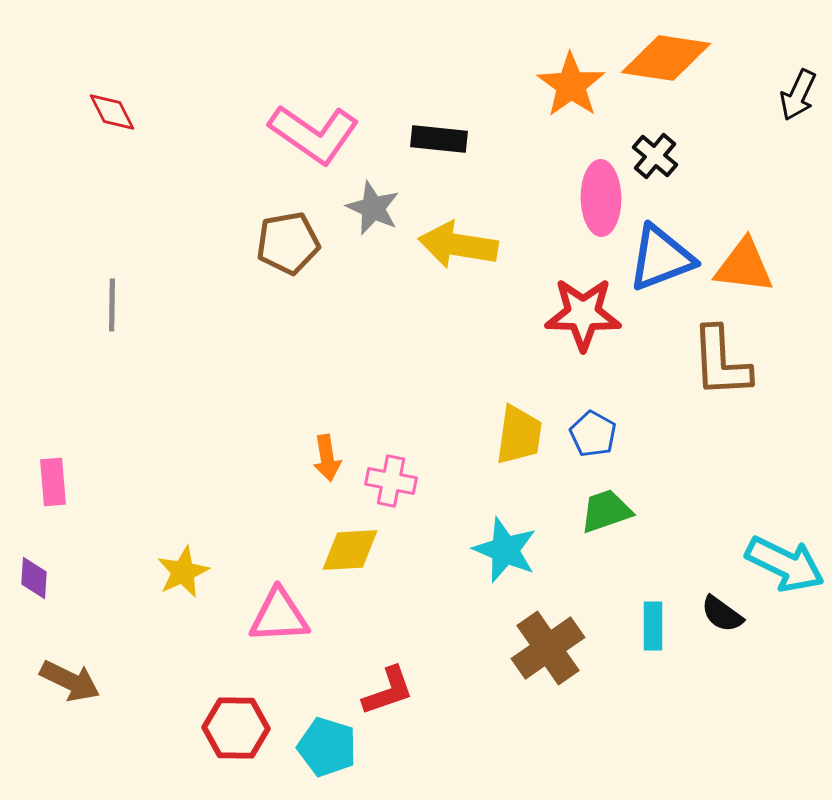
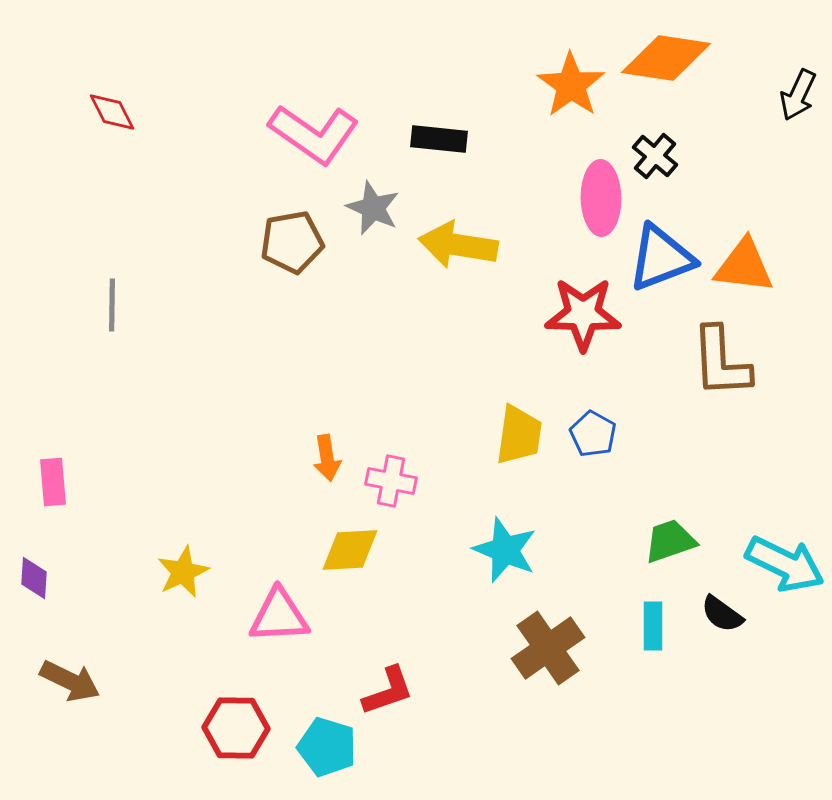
brown pentagon: moved 4 px right, 1 px up
green trapezoid: moved 64 px right, 30 px down
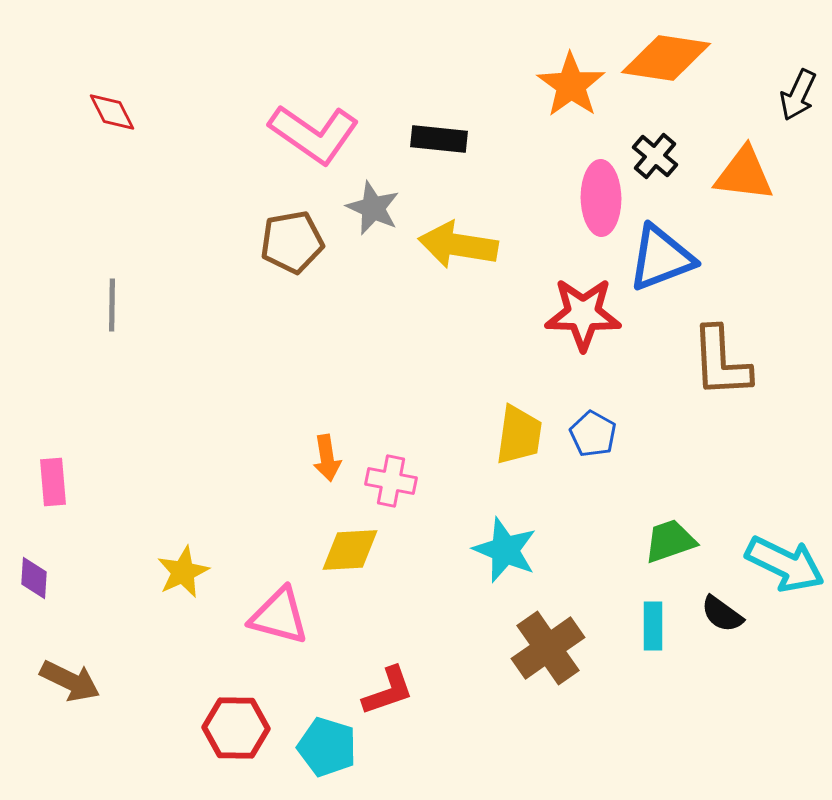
orange triangle: moved 92 px up
pink triangle: rotated 18 degrees clockwise
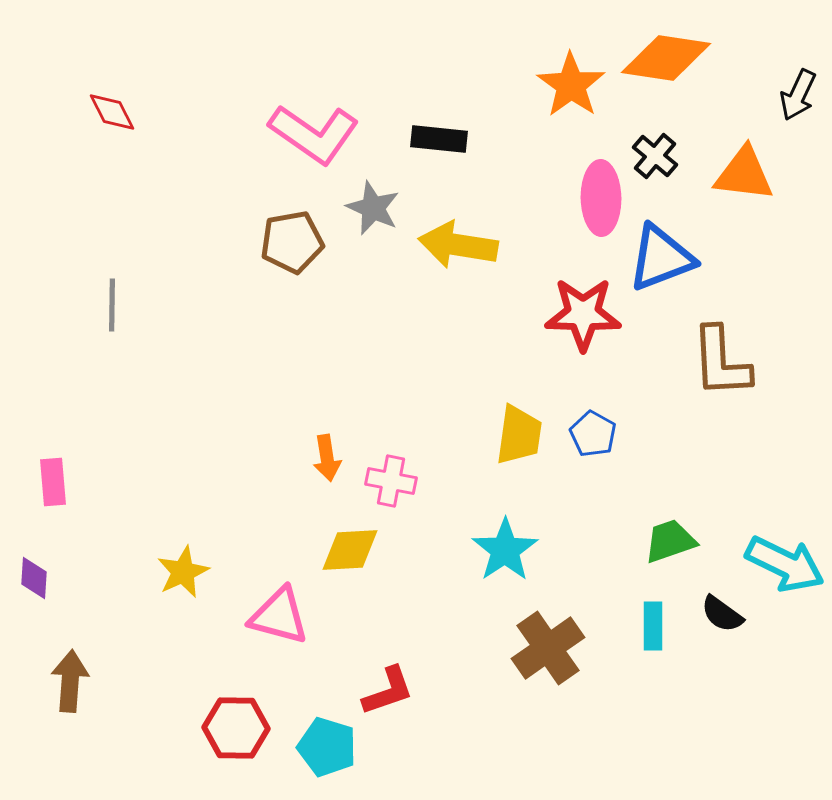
cyan star: rotated 16 degrees clockwise
brown arrow: rotated 112 degrees counterclockwise
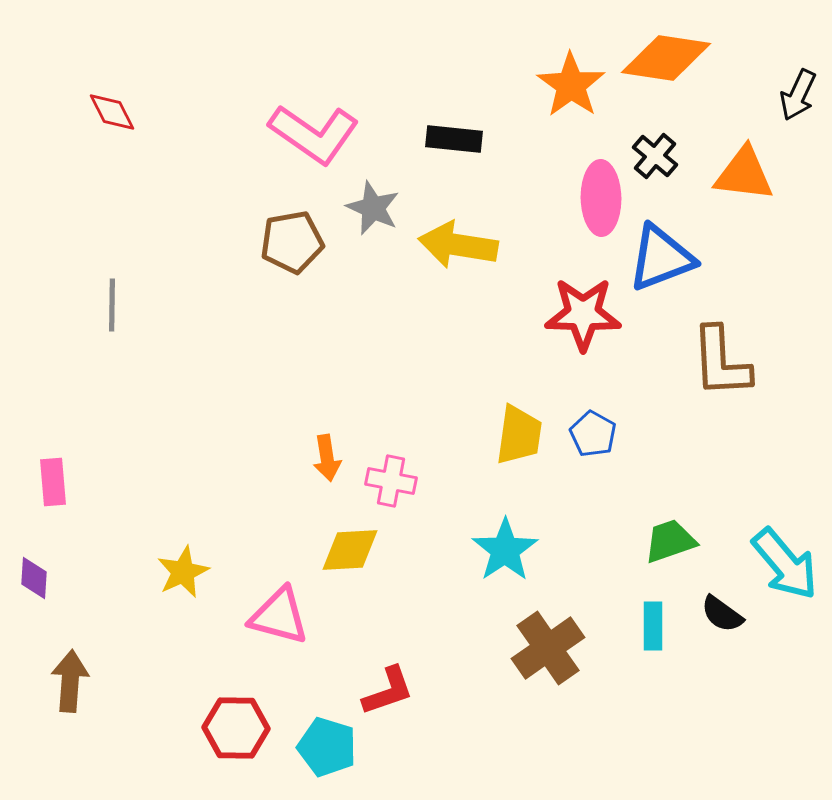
black rectangle: moved 15 px right
cyan arrow: rotated 24 degrees clockwise
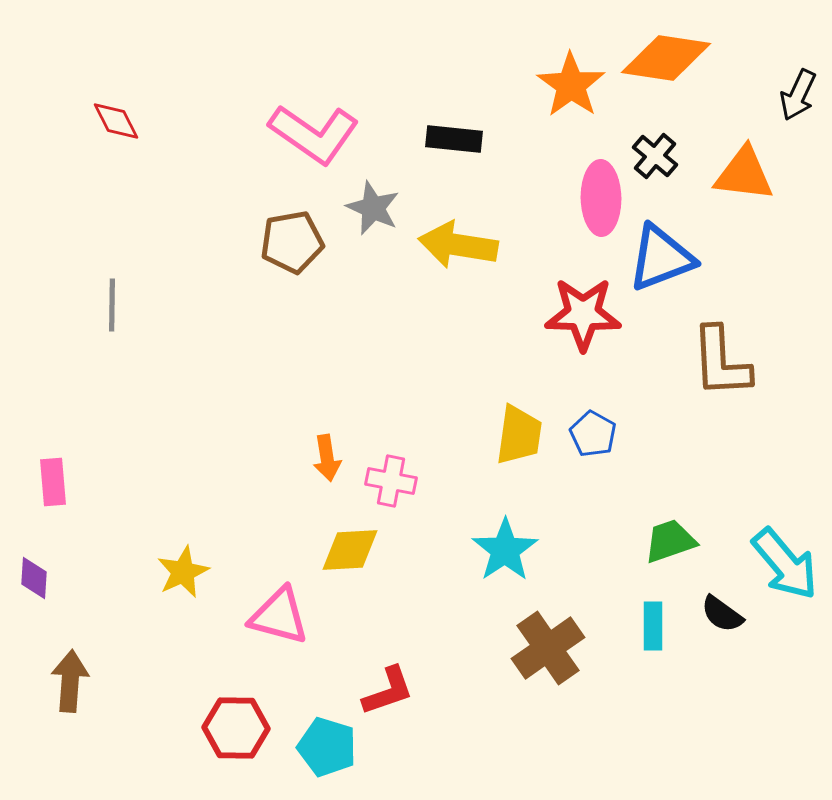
red diamond: moved 4 px right, 9 px down
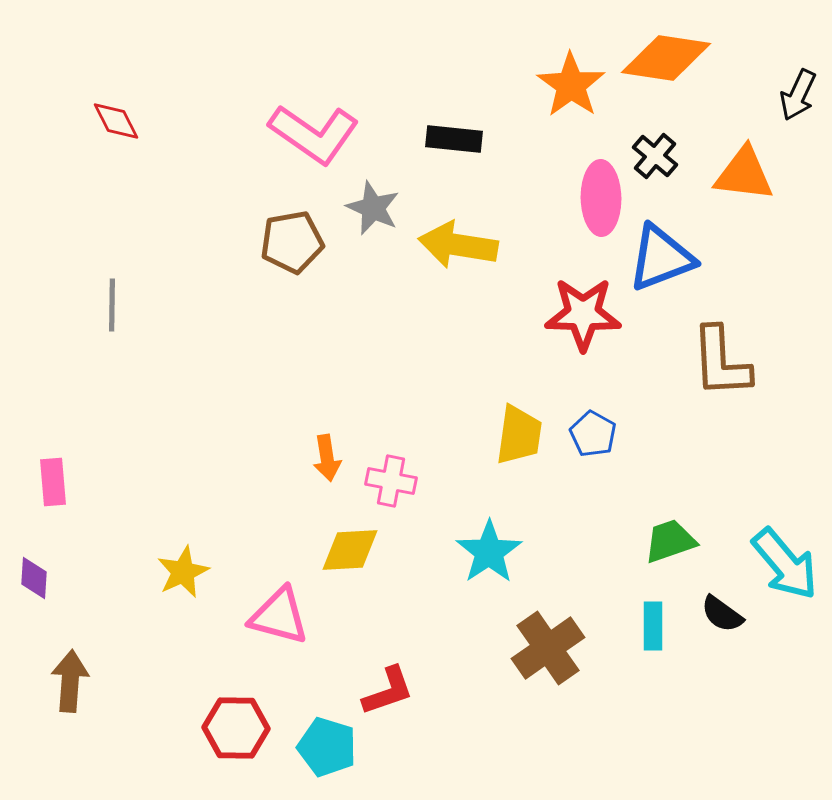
cyan star: moved 16 px left, 2 px down
